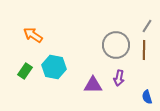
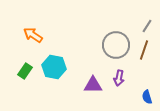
brown line: rotated 18 degrees clockwise
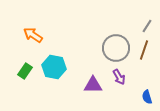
gray circle: moved 3 px down
purple arrow: moved 1 px up; rotated 42 degrees counterclockwise
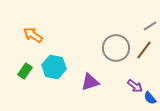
gray line: moved 3 px right; rotated 24 degrees clockwise
brown line: rotated 18 degrees clockwise
purple arrow: moved 16 px right, 9 px down; rotated 21 degrees counterclockwise
purple triangle: moved 3 px left, 3 px up; rotated 18 degrees counterclockwise
blue semicircle: moved 3 px right, 1 px down; rotated 24 degrees counterclockwise
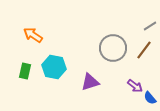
gray circle: moved 3 px left
green rectangle: rotated 21 degrees counterclockwise
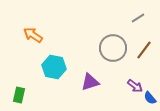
gray line: moved 12 px left, 8 px up
green rectangle: moved 6 px left, 24 px down
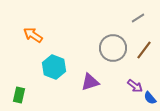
cyan hexagon: rotated 10 degrees clockwise
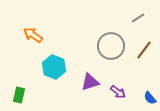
gray circle: moved 2 px left, 2 px up
purple arrow: moved 17 px left, 6 px down
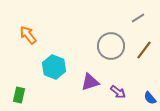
orange arrow: moved 5 px left; rotated 18 degrees clockwise
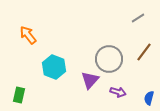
gray circle: moved 2 px left, 13 px down
brown line: moved 2 px down
purple triangle: moved 2 px up; rotated 30 degrees counterclockwise
purple arrow: rotated 21 degrees counterclockwise
blue semicircle: moved 1 px left; rotated 56 degrees clockwise
